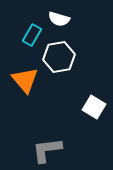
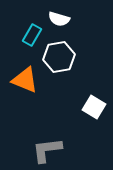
orange triangle: rotated 28 degrees counterclockwise
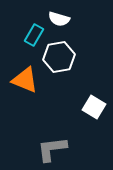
cyan rectangle: moved 2 px right
gray L-shape: moved 5 px right, 1 px up
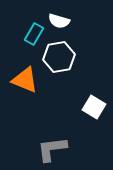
white semicircle: moved 2 px down
cyan rectangle: moved 1 px up
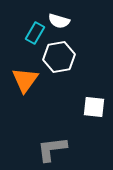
cyan rectangle: moved 1 px right, 1 px up
orange triangle: rotated 44 degrees clockwise
white square: rotated 25 degrees counterclockwise
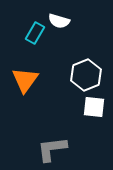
white hexagon: moved 27 px right, 18 px down; rotated 12 degrees counterclockwise
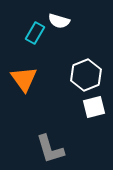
orange triangle: moved 1 px left, 1 px up; rotated 12 degrees counterclockwise
white square: rotated 20 degrees counterclockwise
gray L-shape: moved 2 px left; rotated 100 degrees counterclockwise
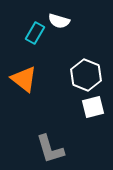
white hexagon: rotated 16 degrees counterclockwise
orange triangle: rotated 16 degrees counterclockwise
white square: moved 1 px left
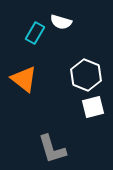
white semicircle: moved 2 px right, 1 px down
gray L-shape: moved 2 px right
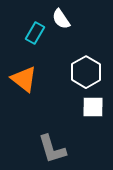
white semicircle: moved 3 px up; rotated 40 degrees clockwise
white hexagon: moved 3 px up; rotated 8 degrees clockwise
white square: rotated 15 degrees clockwise
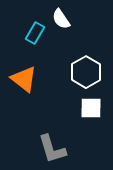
white square: moved 2 px left, 1 px down
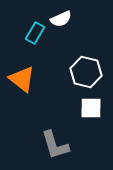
white semicircle: rotated 80 degrees counterclockwise
white hexagon: rotated 16 degrees counterclockwise
orange triangle: moved 2 px left
gray L-shape: moved 3 px right, 4 px up
